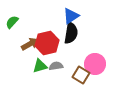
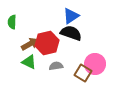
green semicircle: rotated 40 degrees counterclockwise
black semicircle: rotated 80 degrees counterclockwise
green triangle: moved 11 px left, 4 px up; rotated 42 degrees clockwise
brown square: moved 2 px right, 2 px up
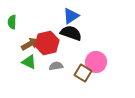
pink circle: moved 1 px right, 2 px up
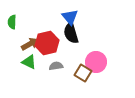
blue triangle: moved 1 px left, 1 px down; rotated 36 degrees counterclockwise
black semicircle: rotated 125 degrees counterclockwise
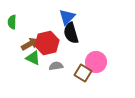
blue triangle: moved 3 px left; rotated 24 degrees clockwise
green triangle: moved 4 px right, 4 px up
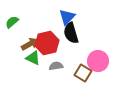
green semicircle: rotated 48 degrees clockwise
pink circle: moved 2 px right, 1 px up
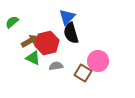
brown arrow: moved 3 px up
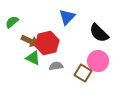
black semicircle: moved 28 px right; rotated 30 degrees counterclockwise
brown arrow: rotated 54 degrees clockwise
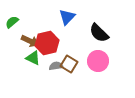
brown square: moved 14 px left, 9 px up
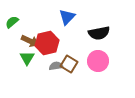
black semicircle: rotated 55 degrees counterclockwise
green triangle: moved 6 px left; rotated 35 degrees clockwise
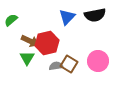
green semicircle: moved 1 px left, 2 px up
black semicircle: moved 4 px left, 18 px up
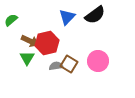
black semicircle: rotated 25 degrees counterclockwise
